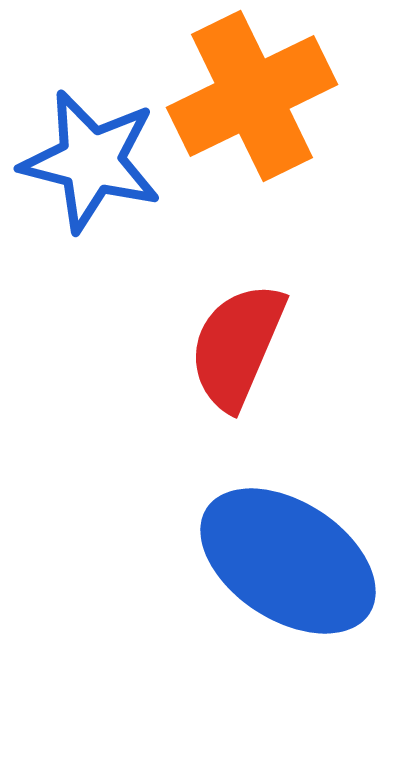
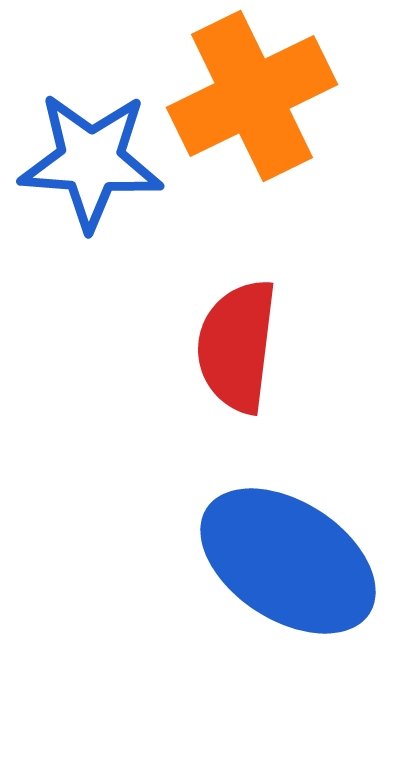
blue star: rotated 10 degrees counterclockwise
red semicircle: rotated 16 degrees counterclockwise
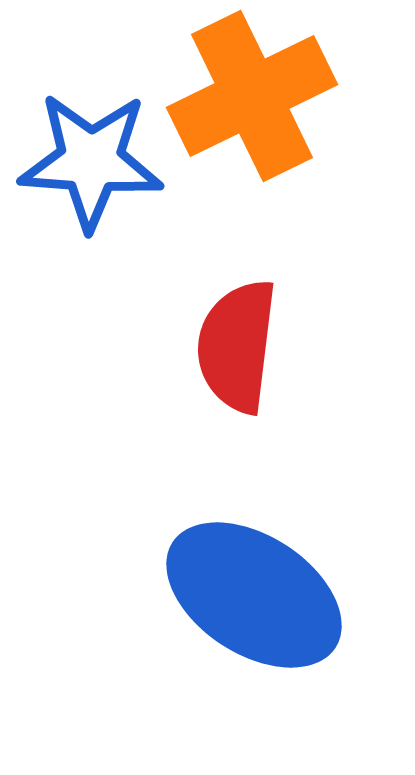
blue ellipse: moved 34 px left, 34 px down
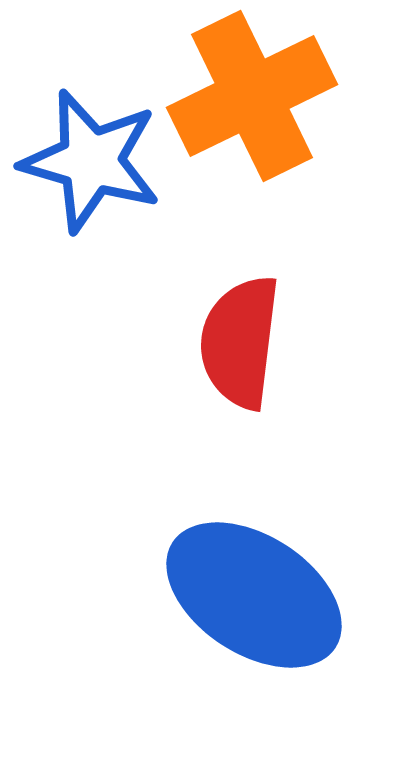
blue star: rotated 12 degrees clockwise
red semicircle: moved 3 px right, 4 px up
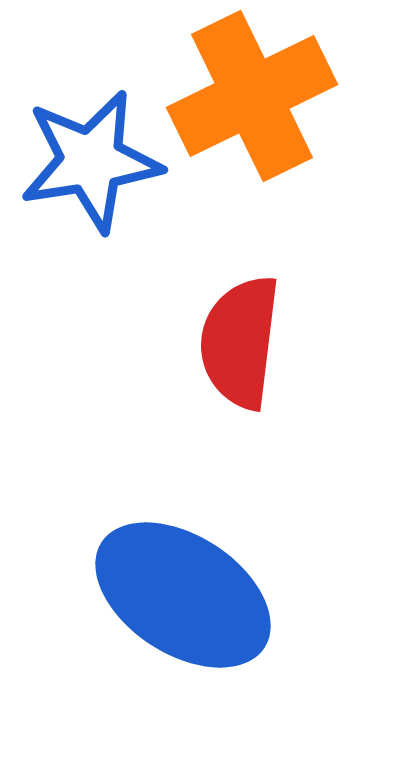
blue star: rotated 25 degrees counterclockwise
blue ellipse: moved 71 px left
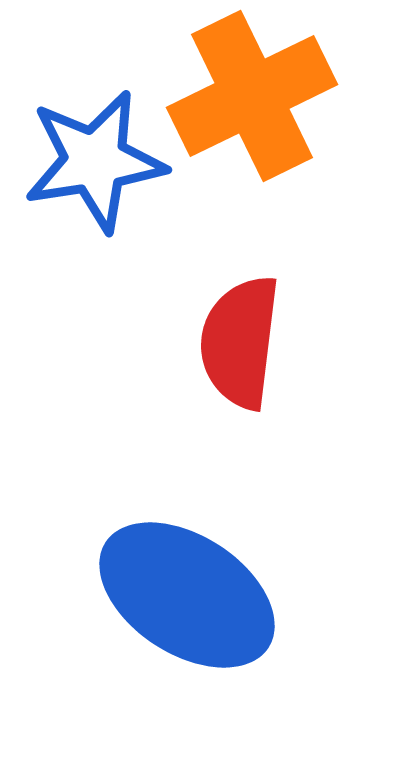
blue star: moved 4 px right
blue ellipse: moved 4 px right
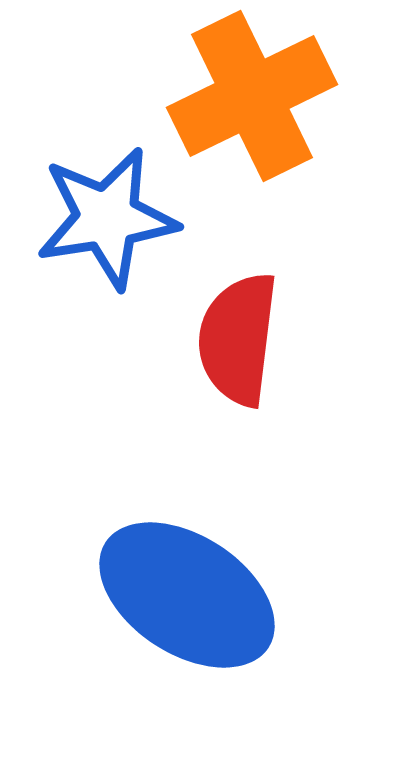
blue star: moved 12 px right, 57 px down
red semicircle: moved 2 px left, 3 px up
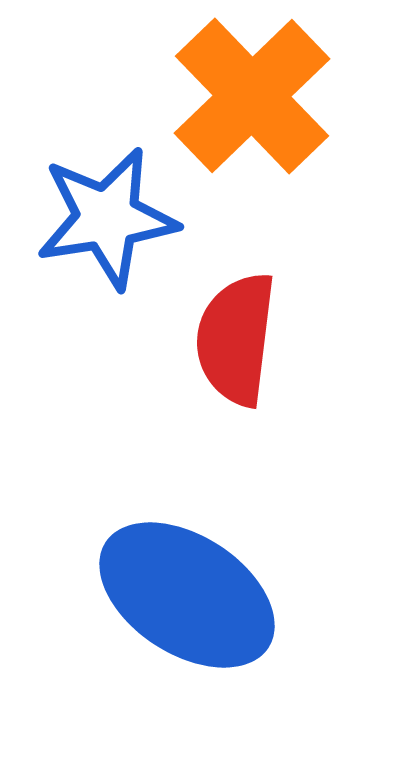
orange cross: rotated 18 degrees counterclockwise
red semicircle: moved 2 px left
